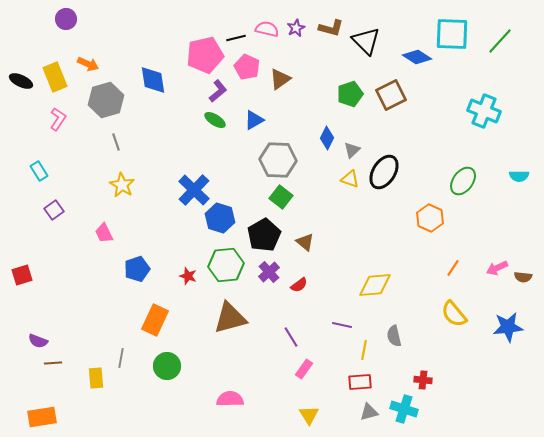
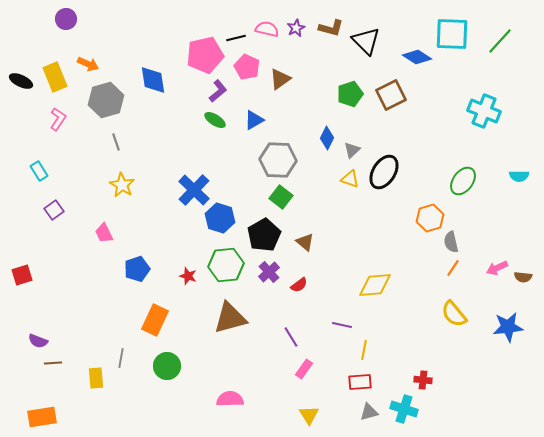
orange hexagon at (430, 218): rotated 20 degrees clockwise
gray semicircle at (394, 336): moved 57 px right, 94 px up
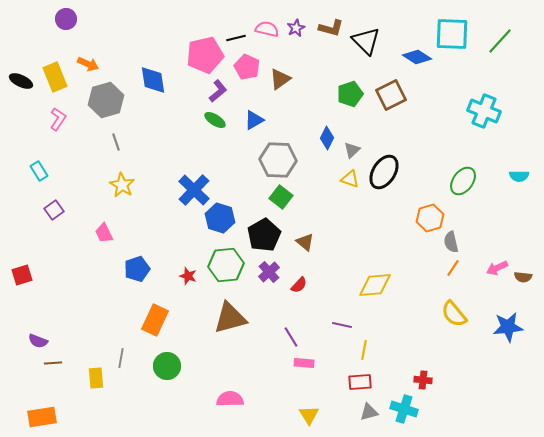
red semicircle at (299, 285): rotated 12 degrees counterclockwise
pink rectangle at (304, 369): moved 6 px up; rotated 60 degrees clockwise
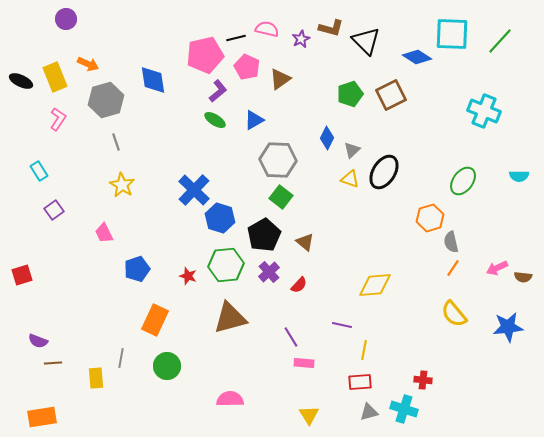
purple star at (296, 28): moved 5 px right, 11 px down
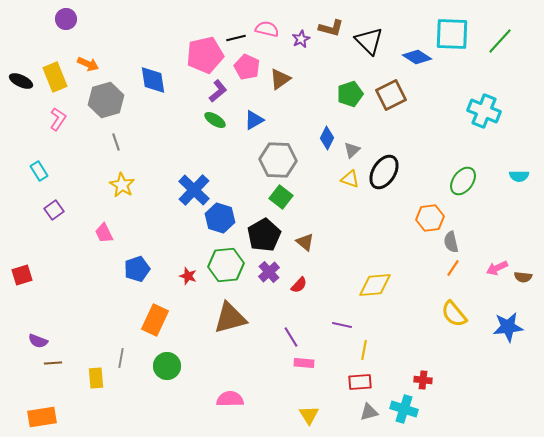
black triangle at (366, 41): moved 3 px right
orange hexagon at (430, 218): rotated 8 degrees clockwise
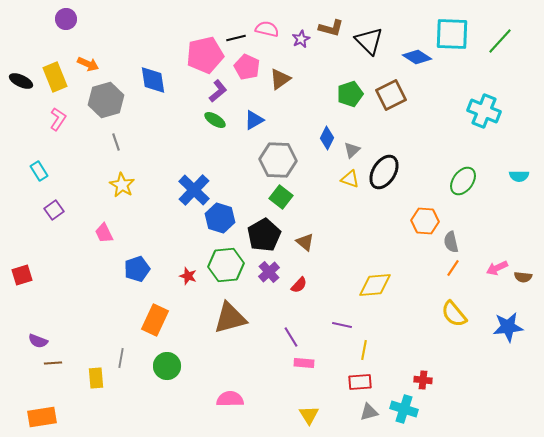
orange hexagon at (430, 218): moved 5 px left, 3 px down; rotated 12 degrees clockwise
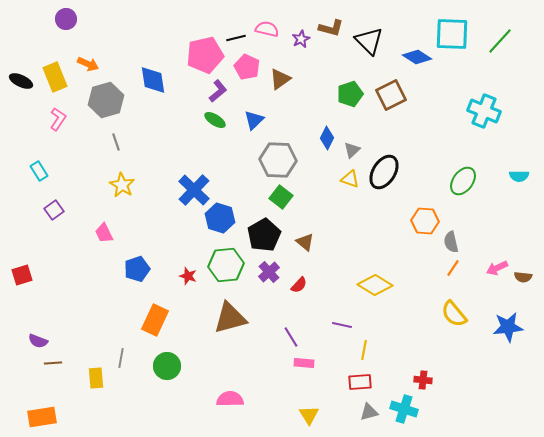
blue triangle at (254, 120): rotated 15 degrees counterclockwise
yellow diamond at (375, 285): rotated 36 degrees clockwise
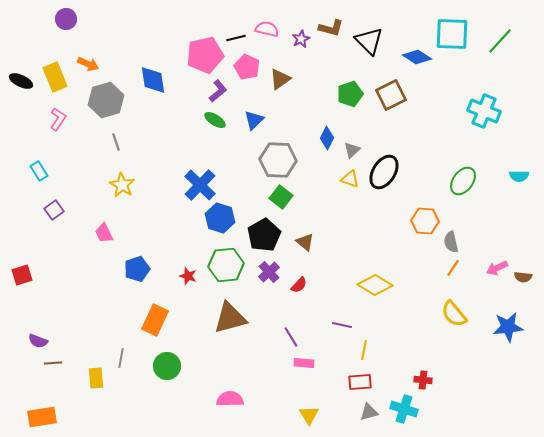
blue cross at (194, 190): moved 6 px right, 5 px up
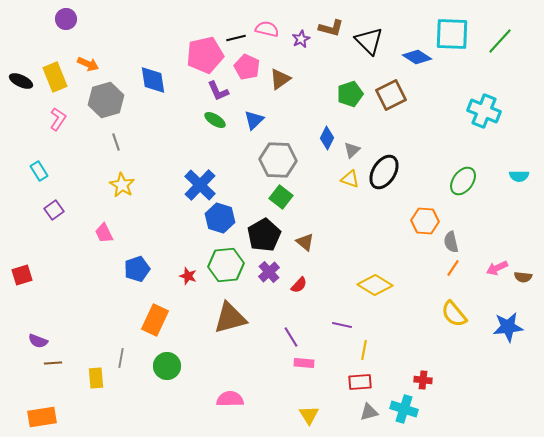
purple L-shape at (218, 91): rotated 105 degrees clockwise
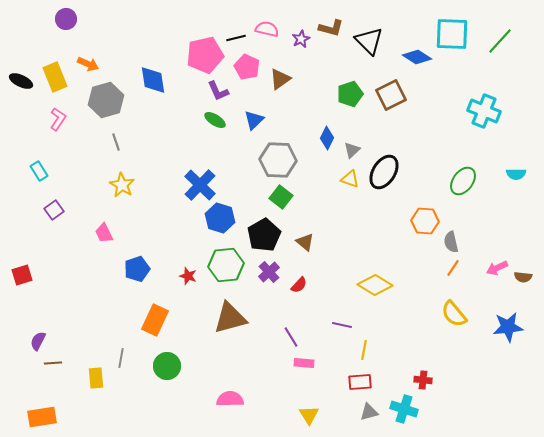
cyan semicircle at (519, 176): moved 3 px left, 2 px up
purple semicircle at (38, 341): rotated 96 degrees clockwise
